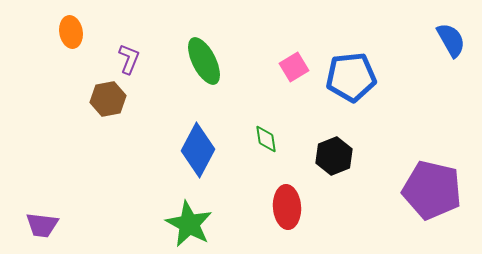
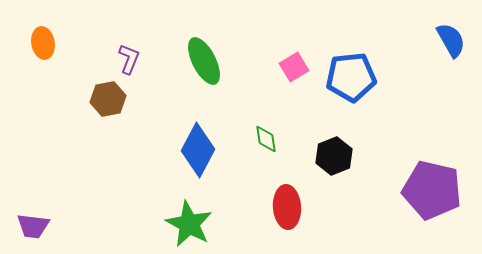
orange ellipse: moved 28 px left, 11 px down
purple trapezoid: moved 9 px left, 1 px down
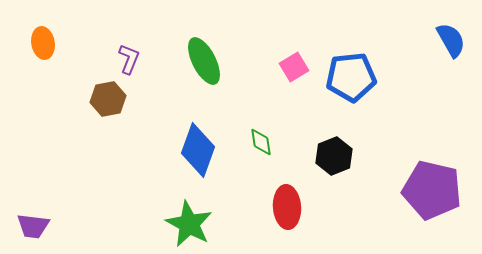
green diamond: moved 5 px left, 3 px down
blue diamond: rotated 8 degrees counterclockwise
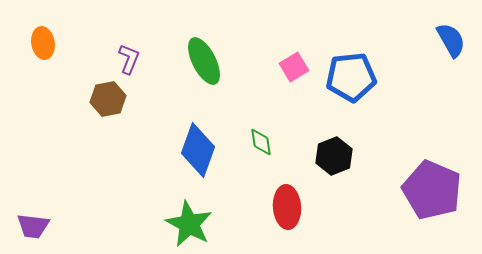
purple pentagon: rotated 10 degrees clockwise
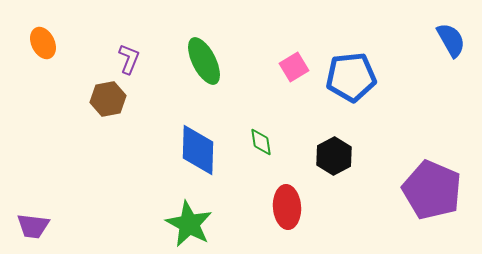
orange ellipse: rotated 16 degrees counterclockwise
blue diamond: rotated 18 degrees counterclockwise
black hexagon: rotated 6 degrees counterclockwise
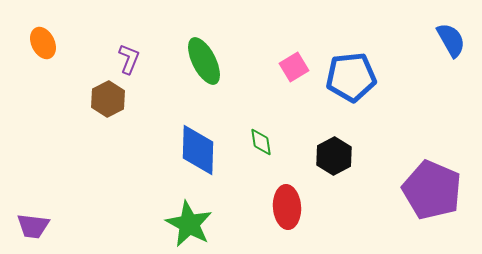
brown hexagon: rotated 16 degrees counterclockwise
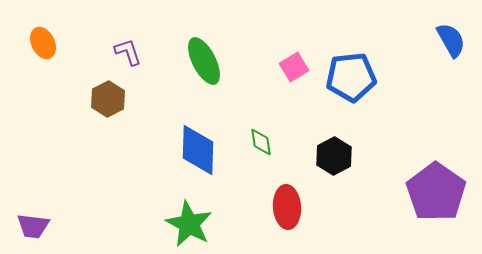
purple L-shape: moved 1 px left, 7 px up; rotated 40 degrees counterclockwise
purple pentagon: moved 4 px right, 2 px down; rotated 12 degrees clockwise
